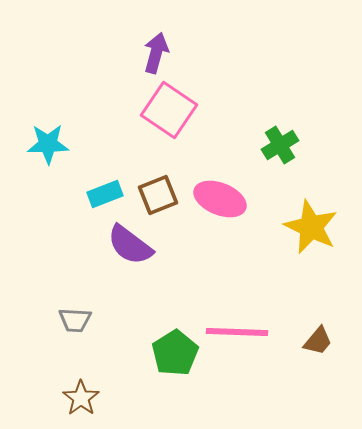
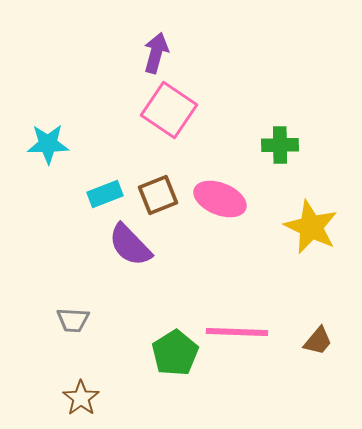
green cross: rotated 30 degrees clockwise
purple semicircle: rotated 9 degrees clockwise
gray trapezoid: moved 2 px left
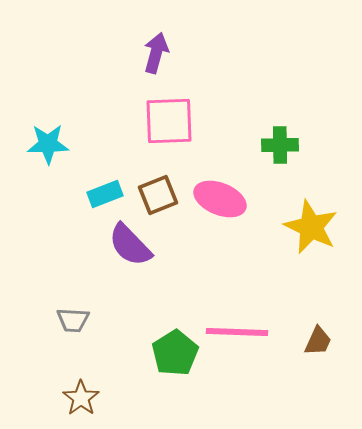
pink square: moved 11 px down; rotated 36 degrees counterclockwise
brown trapezoid: rotated 16 degrees counterclockwise
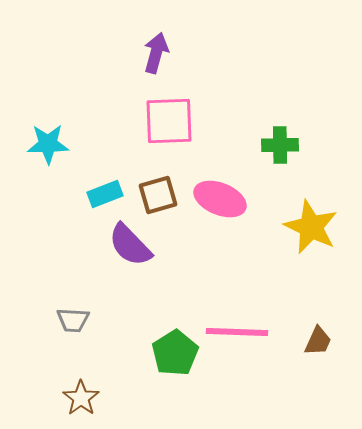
brown square: rotated 6 degrees clockwise
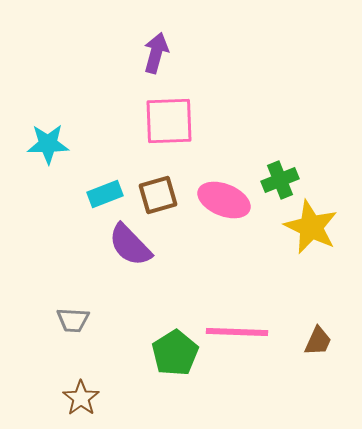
green cross: moved 35 px down; rotated 21 degrees counterclockwise
pink ellipse: moved 4 px right, 1 px down
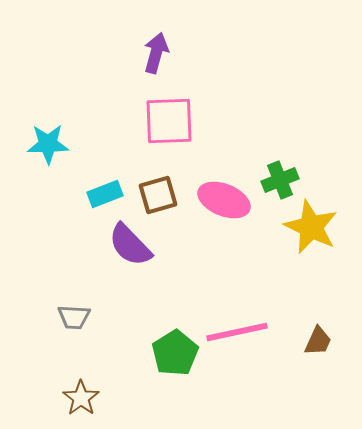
gray trapezoid: moved 1 px right, 3 px up
pink line: rotated 14 degrees counterclockwise
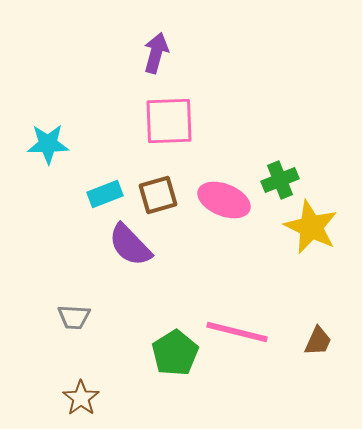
pink line: rotated 26 degrees clockwise
